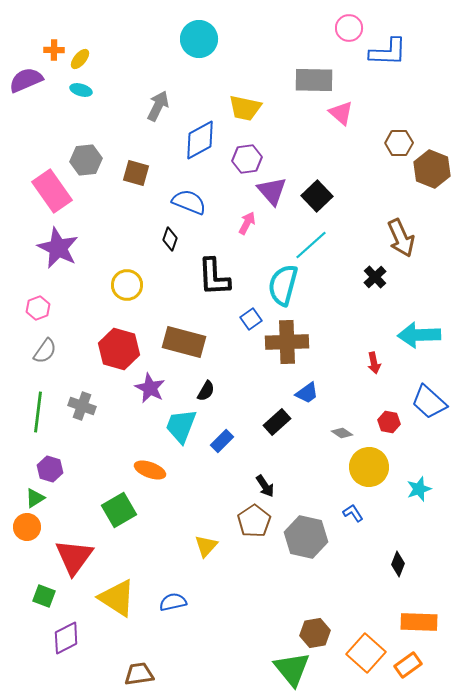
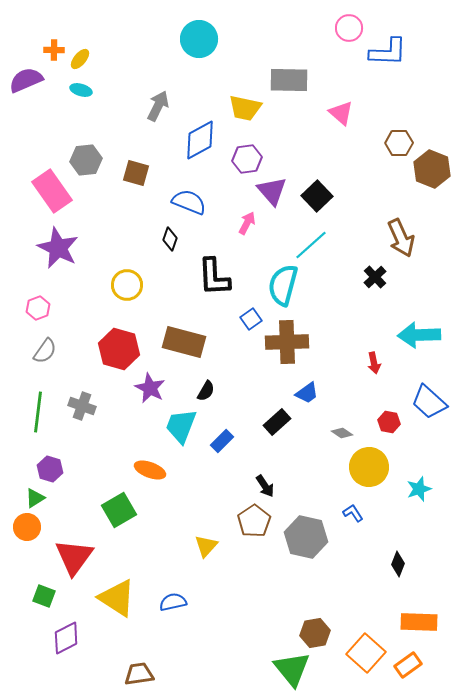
gray rectangle at (314, 80): moved 25 px left
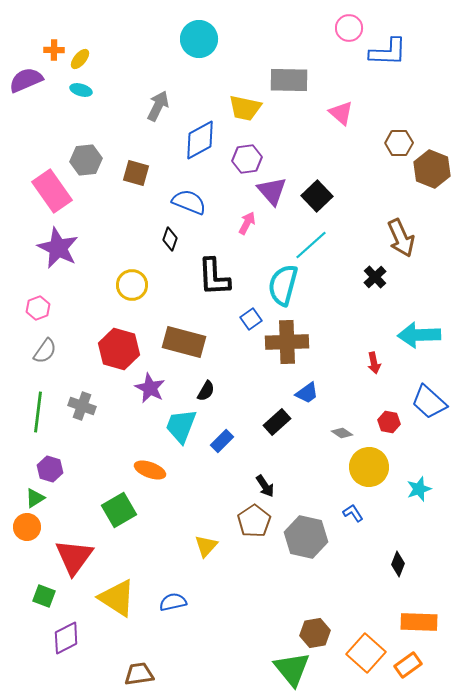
yellow circle at (127, 285): moved 5 px right
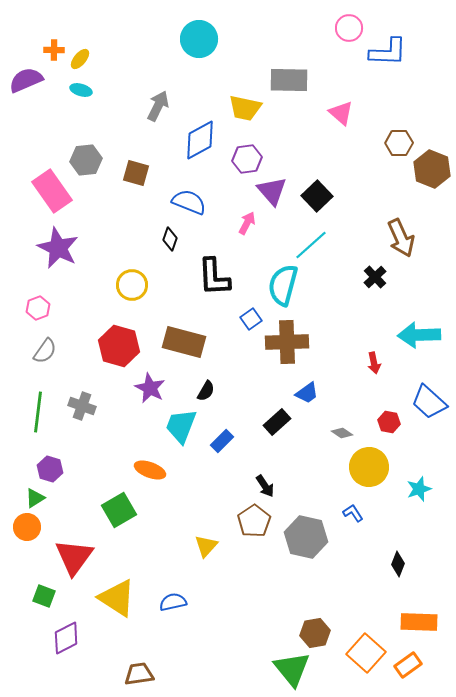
red hexagon at (119, 349): moved 3 px up
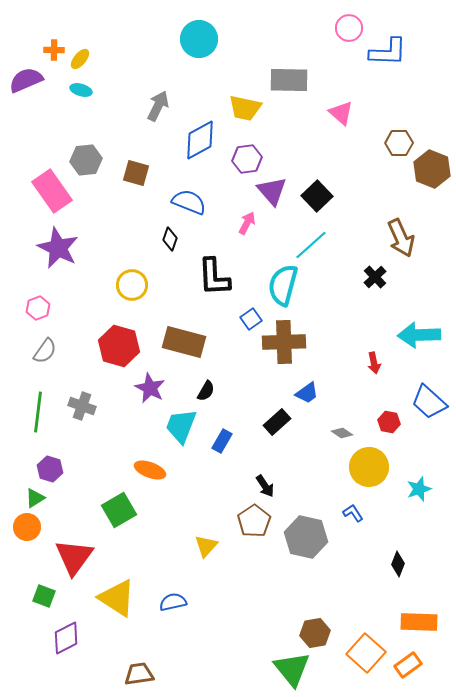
brown cross at (287, 342): moved 3 px left
blue rectangle at (222, 441): rotated 15 degrees counterclockwise
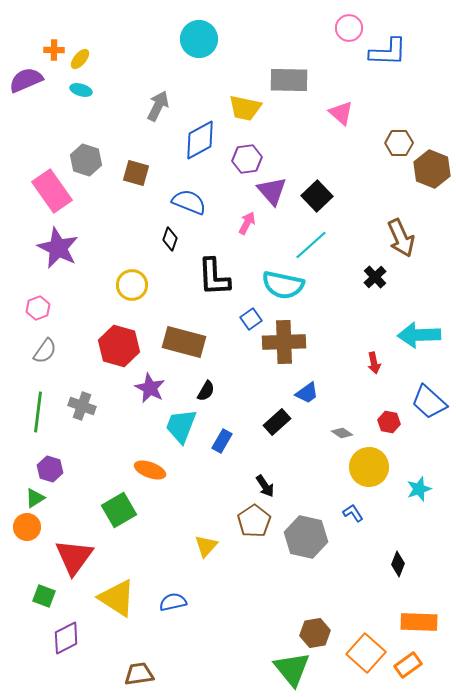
gray hexagon at (86, 160): rotated 24 degrees clockwise
cyan semicircle at (283, 285): rotated 93 degrees counterclockwise
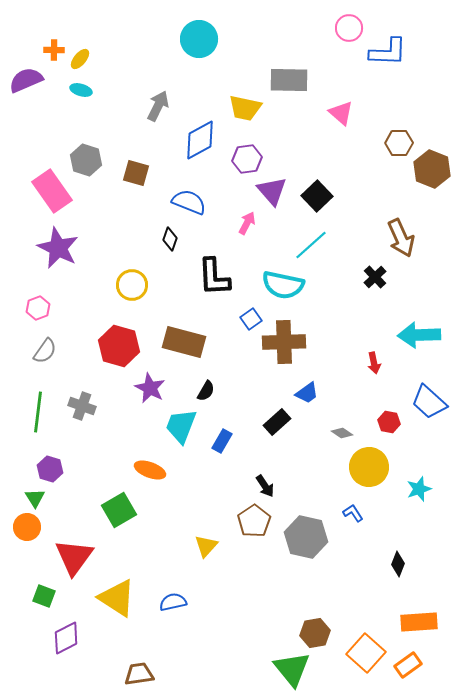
green triangle at (35, 498): rotated 30 degrees counterclockwise
orange rectangle at (419, 622): rotated 6 degrees counterclockwise
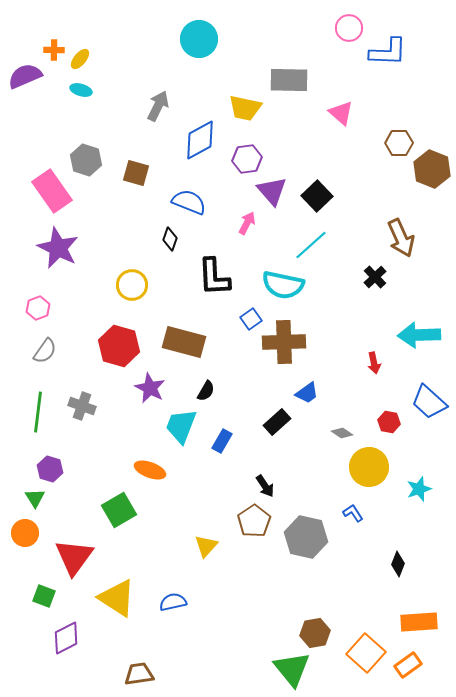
purple semicircle at (26, 80): moved 1 px left, 4 px up
orange circle at (27, 527): moved 2 px left, 6 px down
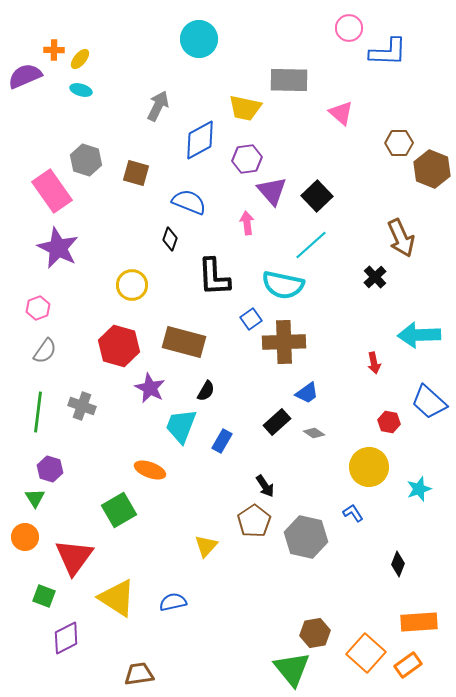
pink arrow at (247, 223): rotated 35 degrees counterclockwise
gray diamond at (342, 433): moved 28 px left
orange circle at (25, 533): moved 4 px down
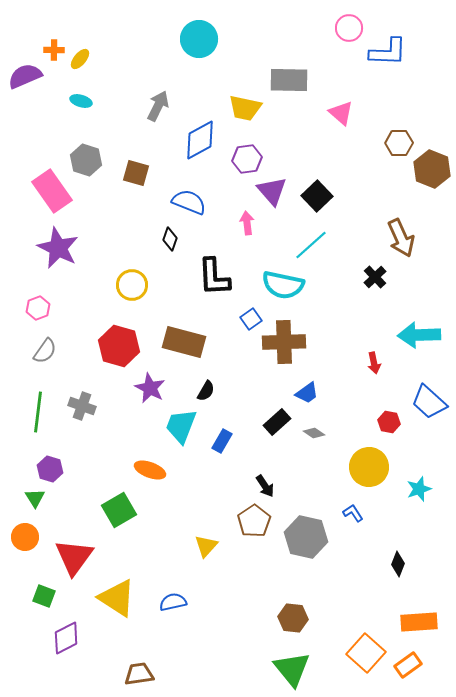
cyan ellipse at (81, 90): moved 11 px down
brown hexagon at (315, 633): moved 22 px left, 15 px up; rotated 16 degrees clockwise
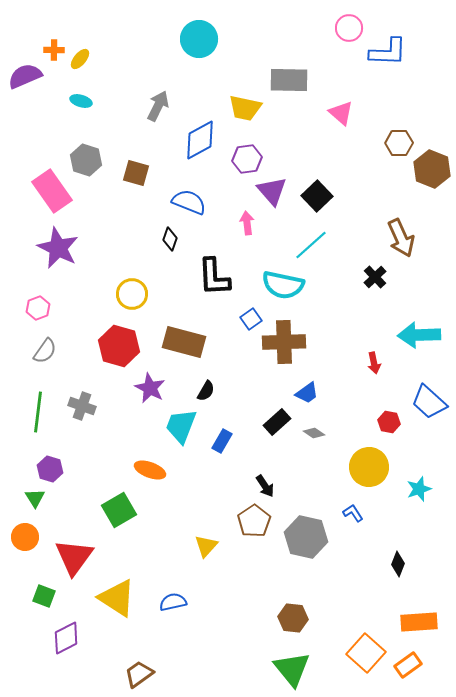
yellow circle at (132, 285): moved 9 px down
brown trapezoid at (139, 674): rotated 28 degrees counterclockwise
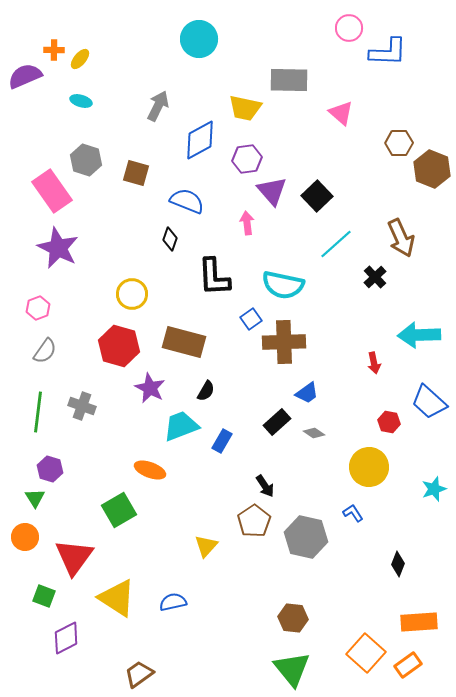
blue semicircle at (189, 202): moved 2 px left, 1 px up
cyan line at (311, 245): moved 25 px right, 1 px up
cyan trapezoid at (181, 426): rotated 48 degrees clockwise
cyan star at (419, 489): moved 15 px right
